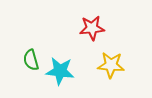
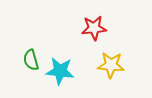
red star: moved 2 px right
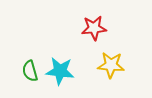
green semicircle: moved 1 px left, 11 px down
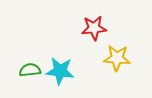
yellow star: moved 6 px right, 7 px up
green semicircle: moved 1 px up; rotated 100 degrees clockwise
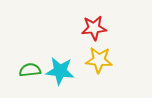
yellow star: moved 18 px left, 2 px down
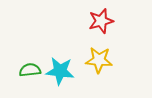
red star: moved 7 px right, 7 px up; rotated 10 degrees counterclockwise
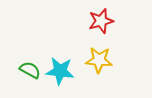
green semicircle: rotated 35 degrees clockwise
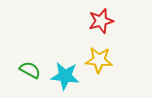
cyan star: moved 5 px right, 5 px down
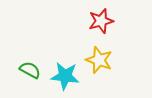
yellow star: rotated 16 degrees clockwise
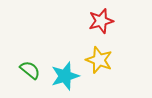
green semicircle: rotated 10 degrees clockwise
cyan star: rotated 24 degrees counterclockwise
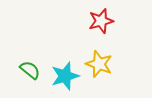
yellow star: moved 4 px down
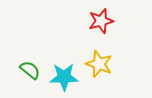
cyan star: moved 1 px left, 1 px down; rotated 16 degrees clockwise
